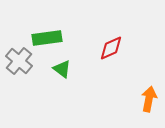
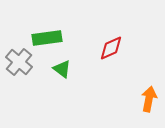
gray cross: moved 1 px down
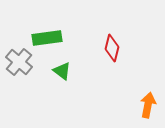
red diamond: moved 1 px right; rotated 52 degrees counterclockwise
green triangle: moved 2 px down
orange arrow: moved 1 px left, 6 px down
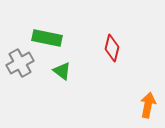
green rectangle: rotated 20 degrees clockwise
gray cross: moved 1 px right, 1 px down; rotated 20 degrees clockwise
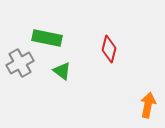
red diamond: moved 3 px left, 1 px down
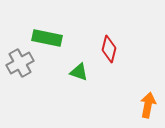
green triangle: moved 17 px right, 1 px down; rotated 18 degrees counterclockwise
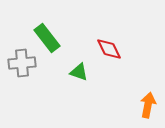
green rectangle: rotated 40 degrees clockwise
red diamond: rotated 40 degrees counterclockwise
gray cross: moved 2 px right; rotated 24 degrees clockwise
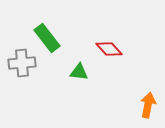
red diamond: rotated 16 degrees counterclockwise
green triangle: rotated 12 degrees counterclockwise
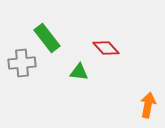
red diamond: moved 3 px left, 1 px up
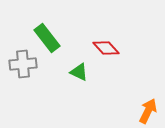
gray cross: moved 1 px right, 1 px down
green triangle: rotated 18 degrees clockwise
orange arrow: moved 6 px down; rotated 15 degrees clockwise
